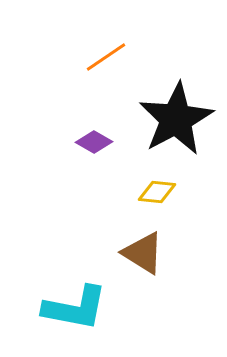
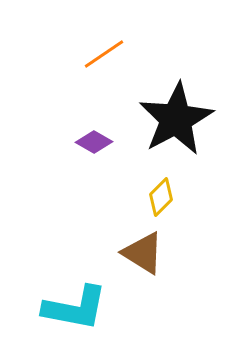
orange line: moved 2 px left, 3 px up
yellow diamond: moved 4 px right, 5 px down; rotated 51 degrees counterclockwise
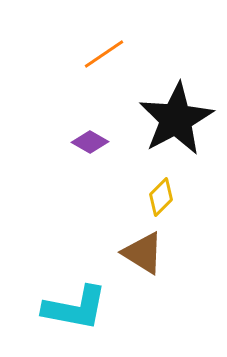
purple diamond: moved 4 px left
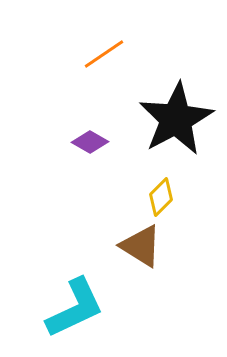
brown triangle: moved 2 px left, 7 px up
cyan L-shape: rotated 36 degrees counterclockwise
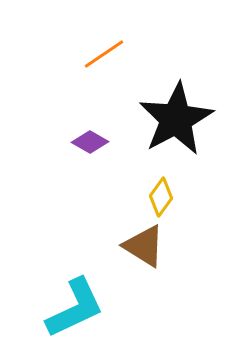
yellow diamond: rotated 9 degrees counterclockwise
brown triangle: moved 3 px right
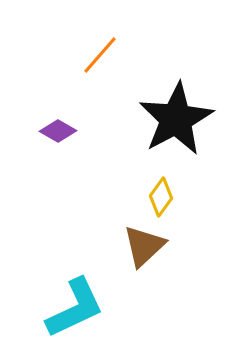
orange line: moved 4 px left, 1 px down; rotated 15 degrees counterclockwise
purple diamond: moved 32 px left, 11 px up
brown triangle: rotated 45 degrees clockwise
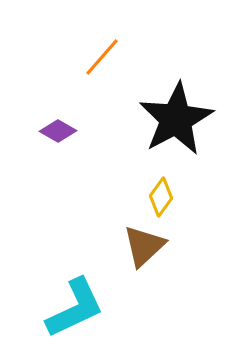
orange line: moved 2 px right, 2 px down
